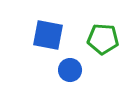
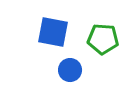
blue square: moved 5 px right, 3 px up
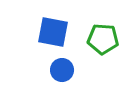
blue circle: moved 8 px left
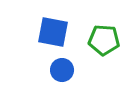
green pentagon: moved 1 px right, 1 px down
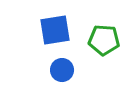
blue square: moved 2 px right, 2 px up; rotated 20 degrees counterclockwise
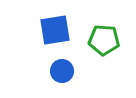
blue circle: moved 1 px down
